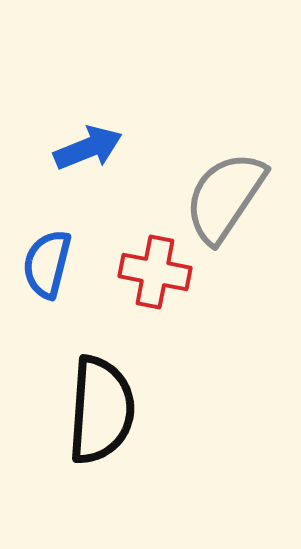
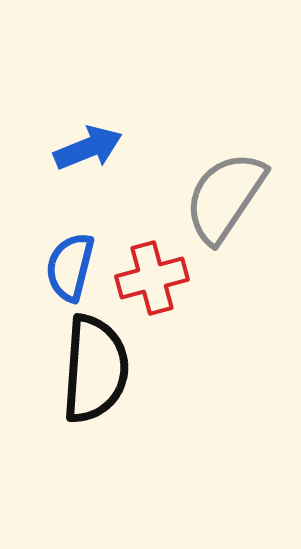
blue semicircle: moved 23 px right, 3 px down
red cross: moved 3 px left, 6 px down; rotated 26 degrees counterclockwise
black semicircle: moved 6 px left, 41 px up
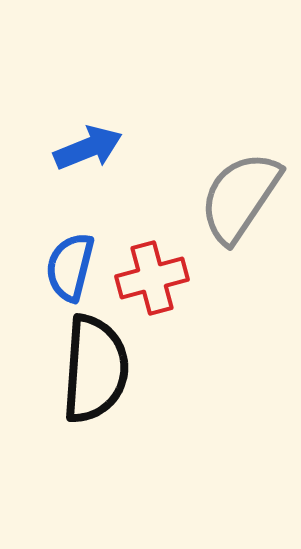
gray semicircle: moved 15 px right
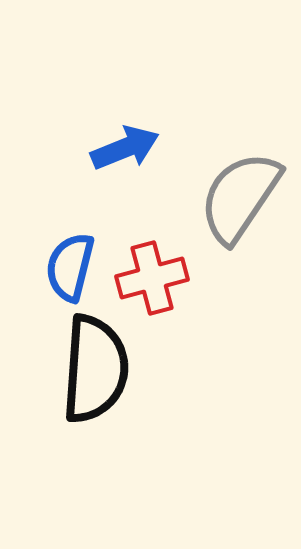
blue arrow: moved 37 px right
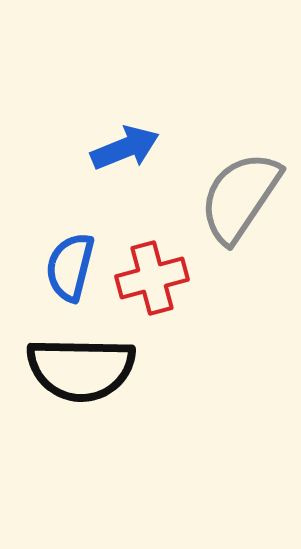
black semicircle: moved 14 px left; rotated 87 degrees clockwise
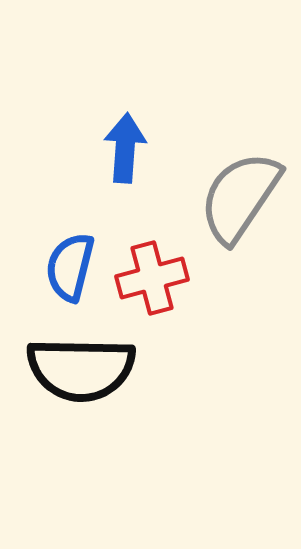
blue arrow: rotated 64 degrees counterclockwise
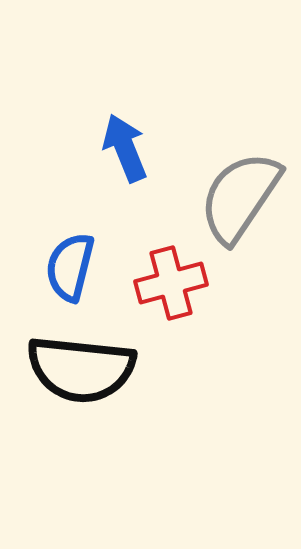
blue arrow: rotated 26 degrees counterclockwise
red cross: moved 19 px right, 5 px down
black semicircle: rotated 5 degrees clockwise
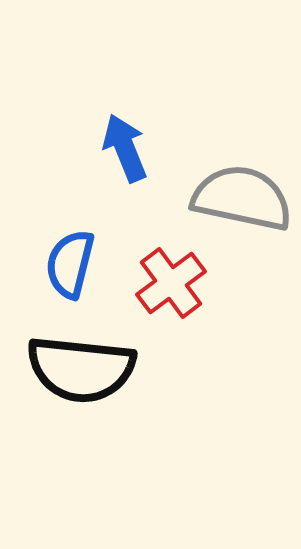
gray semicircle: moved 2 px right, 1 px down; rotated 68 degrees clockwise
blue semicircle: moved 3 px up
red cross: rotated 22 degrees counterclockwise
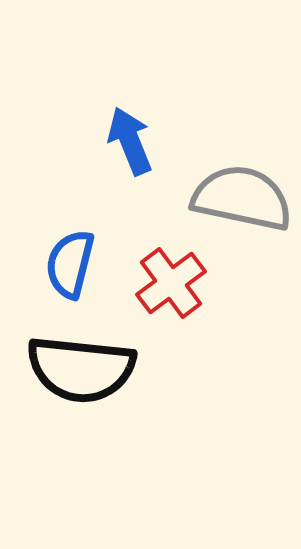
blue arrow: moved 5 px right, 7 px up
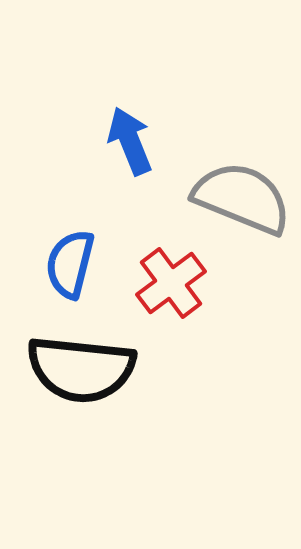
gray semicircle: rotated 10 degrees clockwise
